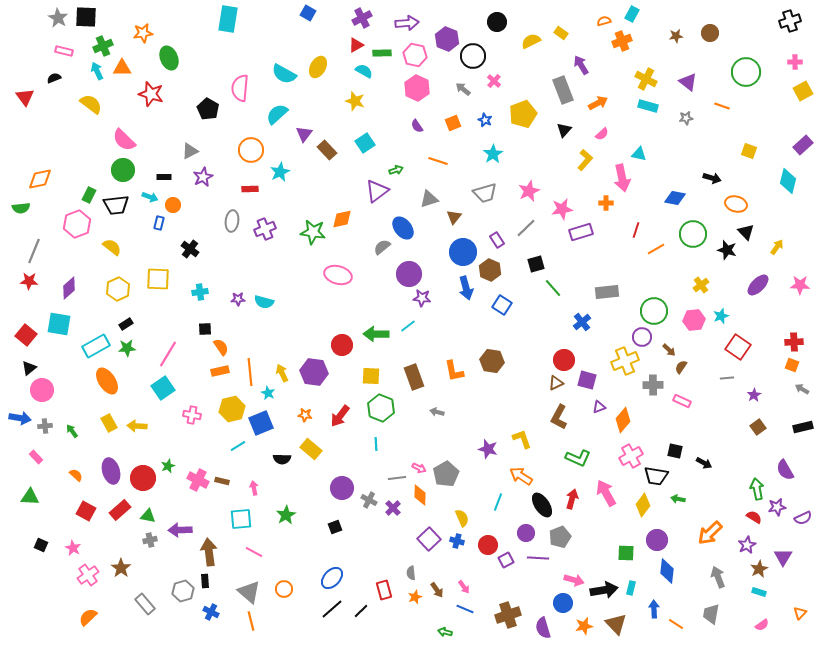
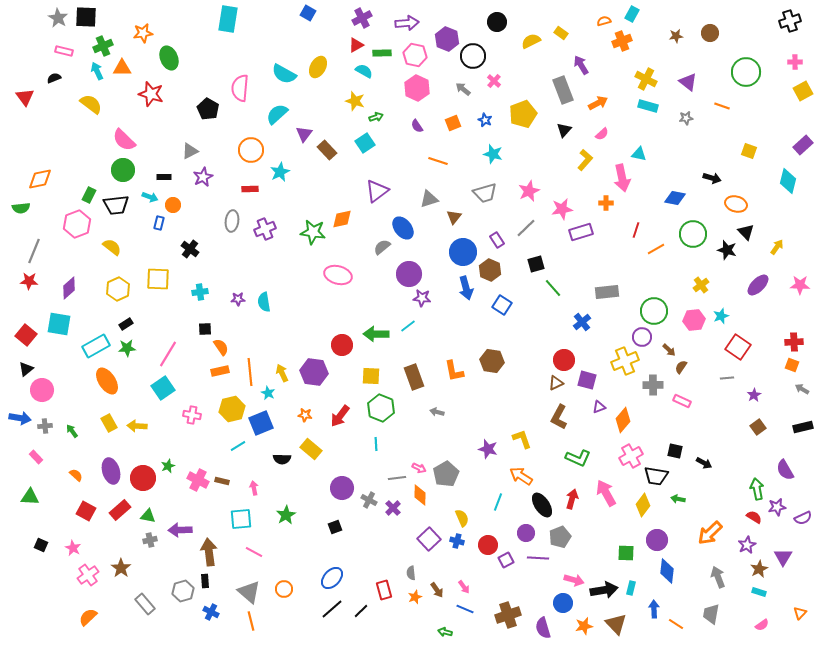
cyan star at (493, 154): rotated 24 degrees counterclockwise
green arrow at (396, 170): moved 20 px left, 53 px up
cyan semicircle at (264, 302): rotated 66 degrees clockwise
black triangle at (29, 368): moved 3 px left, 1 px down
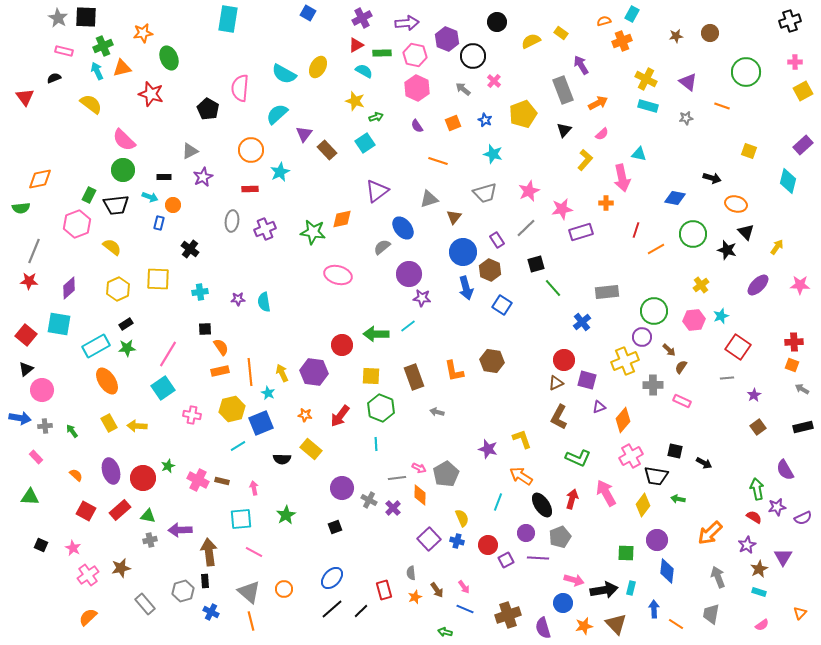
orange triangle at (122, 68): rotated 12 degrees counterclockwise
brown star at (121, 568): rotated 24 degrees clockwise
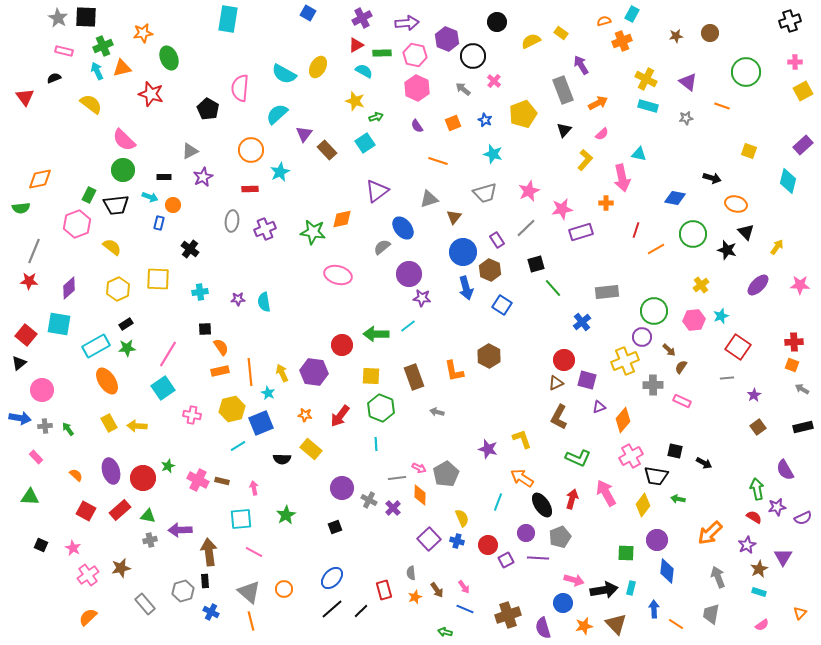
brown hexagon at (492, 361): moved 3 px left, 5 px up; rotated 20 degrees clockwise
black triangle at (26, 369): moved 7 px left, 6 px up
green arrow at (72, 431): moved 4 px left, 2 px up
orange arrow at (521, 476): moved 1 px right, 2 px down
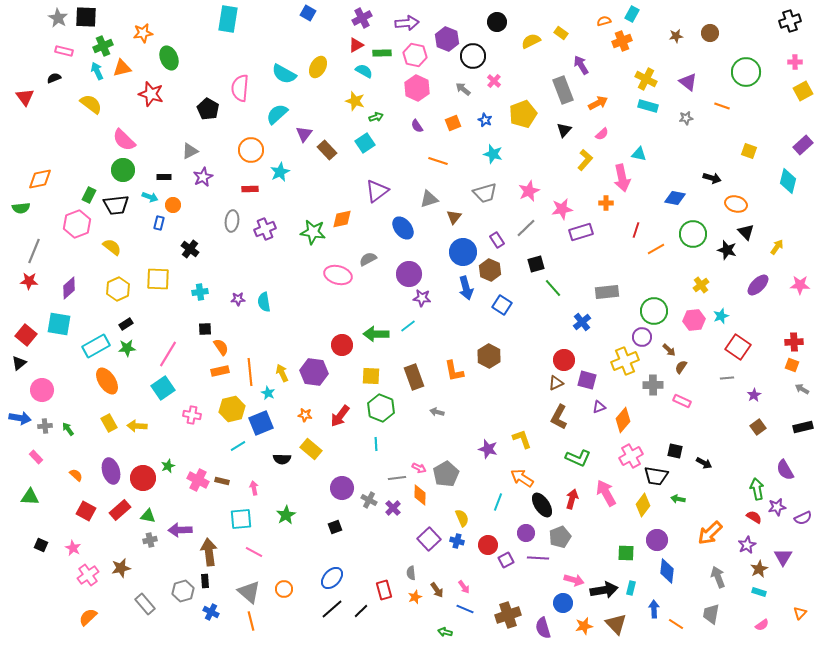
gray semicircle at (382, 247): moved 14 px left, 12 px down; rotated 12 degrees clockwise
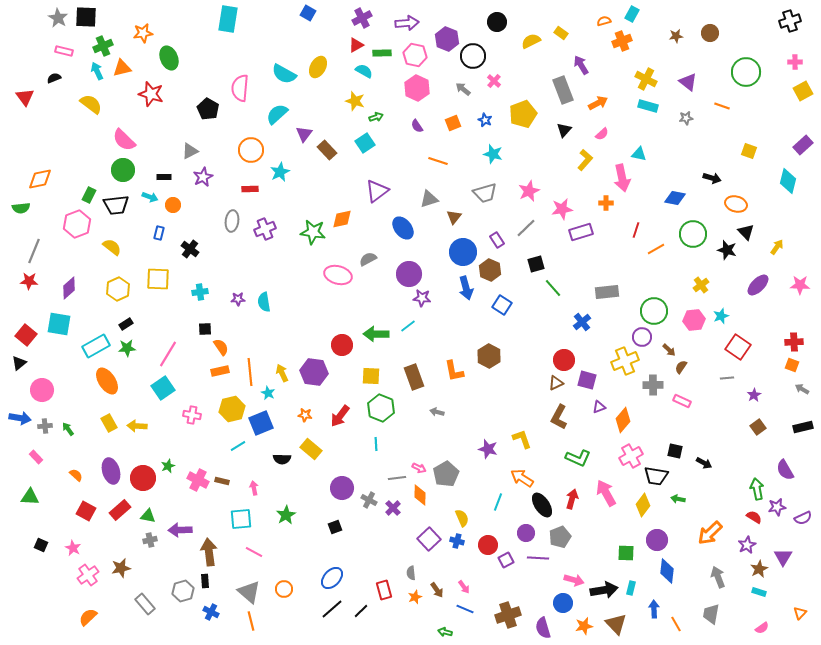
blue rectangle at (159, 223): moved 10 px down
orange line at (676, 624): rotated 28 degrees clockwise
pink semicircle at (762, 625): moved 3 px down
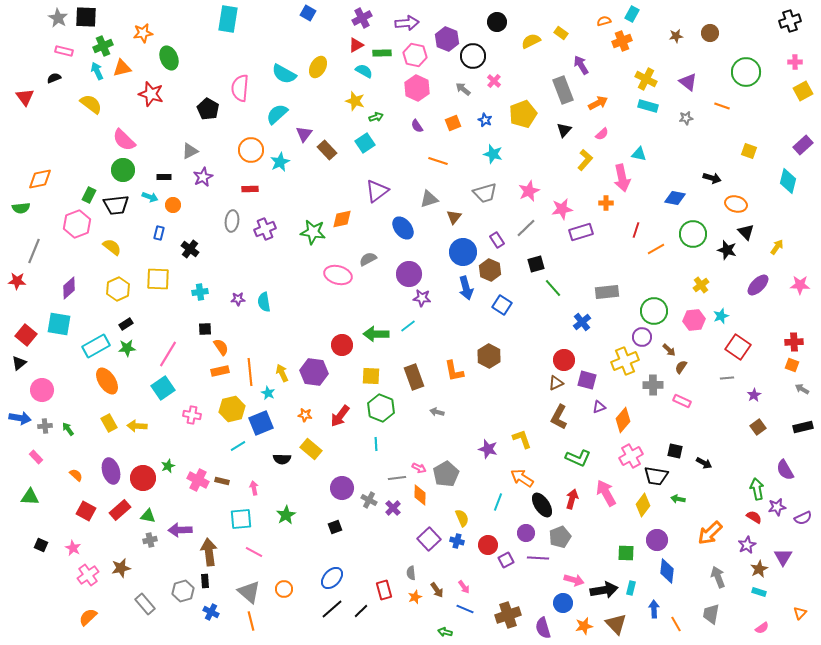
cyan star at (280, 172): moved 10 px up
red star at (29, 281): moved 12 px left
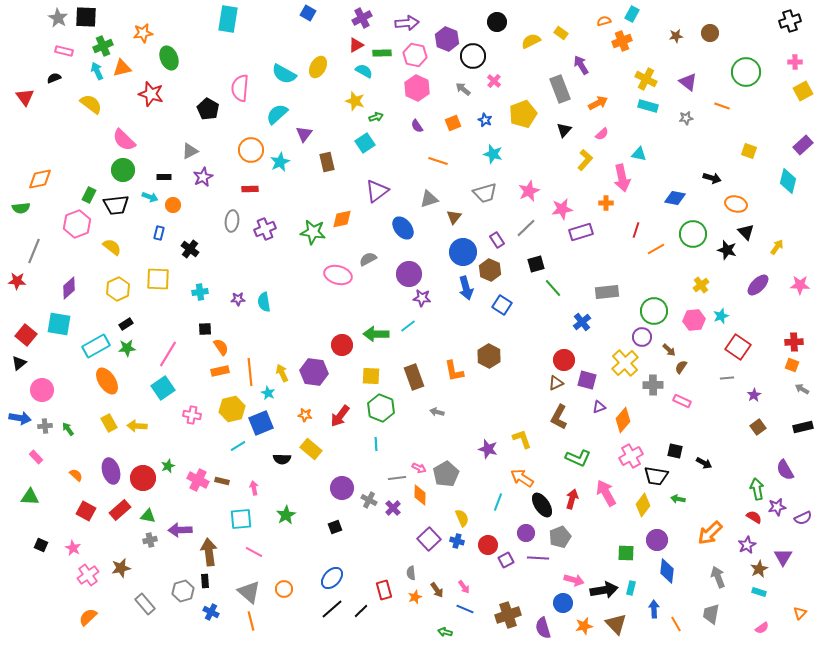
gray rectangle at (563, 90): moved 3 px left, 1 px up
brown rectangle at (327, 150): moved 12 px down; rotated 30 degrees clockwise
yellow cross at (625, 361): moved 2 px down; rotated 20 degrees counterclockwise
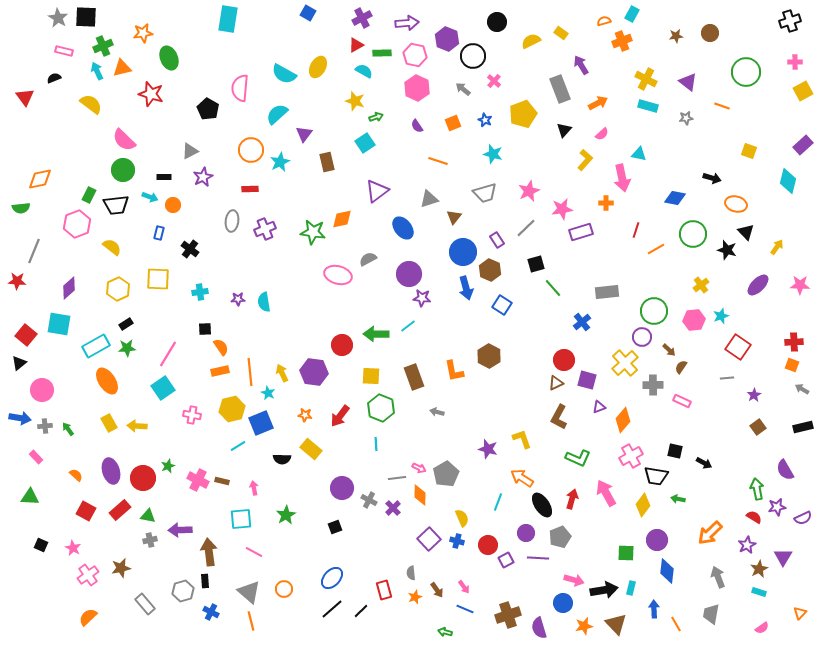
purple semicircle at (543, 628): moved 4 px left
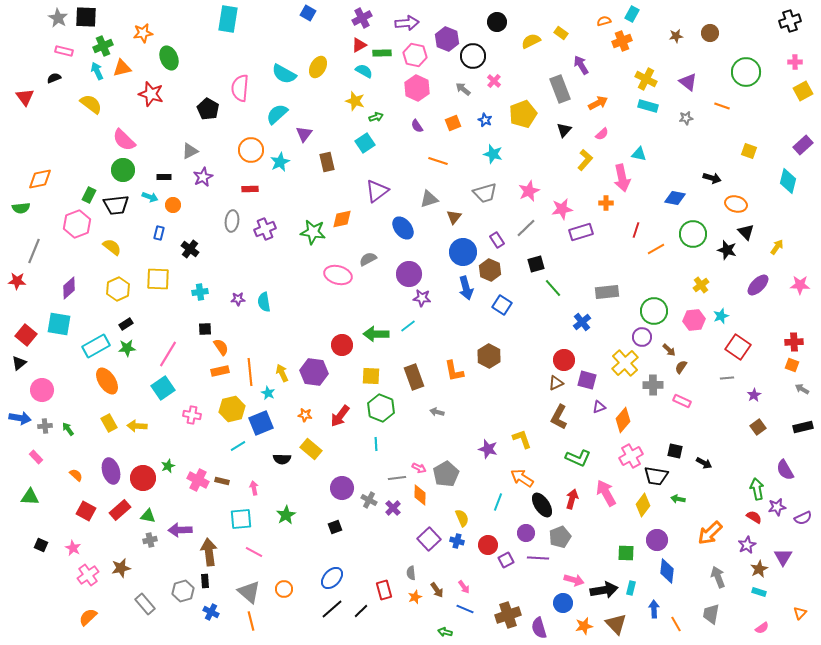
red triangle at (356, 45): moved 3 px right
